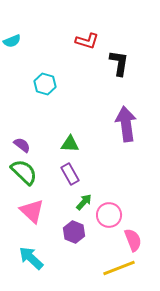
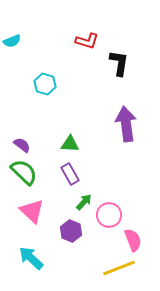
purple hexagon: moved 3 px left, 1 px up
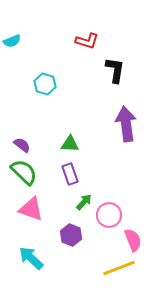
black L-shape: moved 4 px left, 7 px down
purple rectangle: rotated 10 degrees clockwise
pink triangle: moved 1 px left, 2 px up; rotated 24 degrees counterclockwise
purple hexagon: moved 4 px down
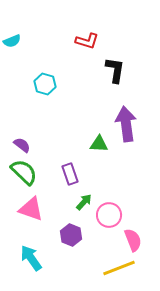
green triangle: moved 29 px right
cyan arrow: rotated 12 degrees clockwise
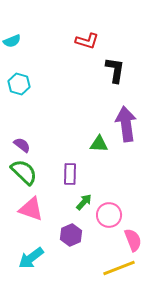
cyan hexagon: moved 26 px left
purple rectangle: rotated 20 degrees clockwise
purple hexagon: rotated 15 degrees clockwise
cyan arrow: rotated 92 degrees counterclockwise
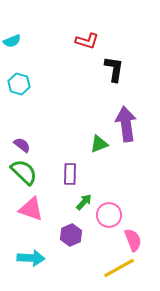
black L-shape: moved 1 px left, 1 px up
green triangle: rotated 24 degrees counterclockwise
cyan arrow: rotated 140 degrees counterclockwise
yellow line: rotated 8 degrees counterclockwise
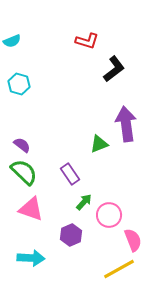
black L-shape: rotated 44 degrees clockwise
purple rectangle: rotated 35 degrees counterclockwise
yellow line: moved 1 px down
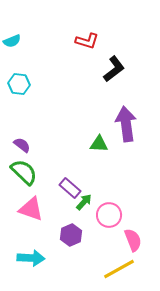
cyan hexagon: rotated 10 degrees counterclockwise
green triangle: rotated 24 degrees clockwise
purple rectangle: moved 14 px down; rotated 15 degrees counterclockwise
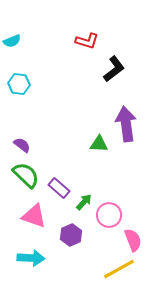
green semicircle: moved 2 px right, 3 px down
purple rectangle: moved 11 px left
pink triangle: moved 3 px right, 7 px down
